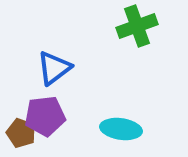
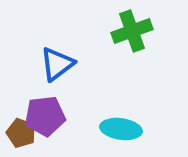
green cross: moved 5 px left, 5 px down
blue triangle: moved 3 px right, 4 px up
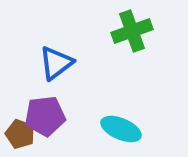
blue triangle: moved 1 px left, 1 px up
cyan ellipse: rotated 15 degrees clockwise
brown pentagon: moved 1 px left, 1 px down
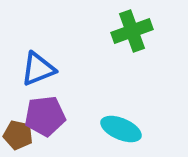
blue triangle: moved 18 px left, 6 px down; rotated 15 degrees clockwise
brown pentagon: moved 2 px left, 1 px down; rotated 8 degrees counterclockwise
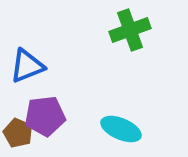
green cross: moved 2 px left, 1 px up
blue triangle: moved 11 px left, 3 px up
brown pentagon: moved 2 px up; rotated 12 degrees clockwise
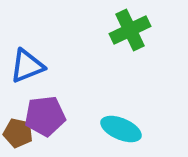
green cross: rotated 6 degrees counterclockwise
brown pentagon: rotated 12 degrees counterclockwise
